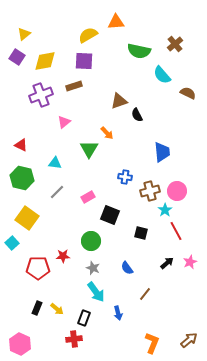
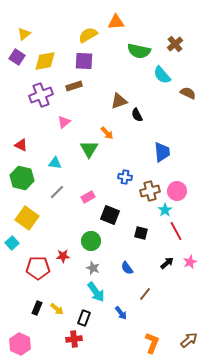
blue arrow at (118, 313): moved 3 px right; rotated 24 degrees counterclockwise
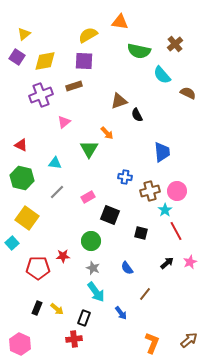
orange triangle at (116, 22): moved 4 px right; rotated 12 degrees clockwise
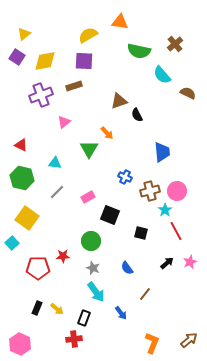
blue cross at (125, 177): rotated 16 degrees clockwise
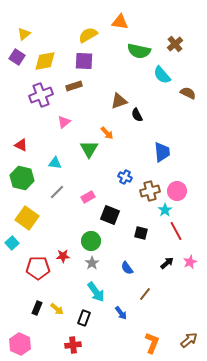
gray star at (93, 268): moved 1 px left, 5 px up; rotated 16 degrees clockwise
red cross at (74, 339): moved 1 px left, 6 px down
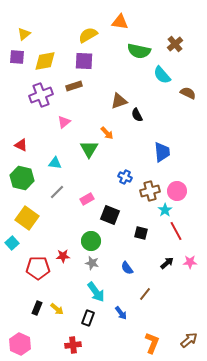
purple square at (17, 57): rotated 28 degrees counterclockwise
pink rectangle at (88, 197): moved 1 px left, 2 px down
pink star at (190, 262): rotated 24 degrees clockwise
gray star at (92, 263): rotated 24 degrees counterclockwise
black rectangle at (84, 318): moved 4 px right
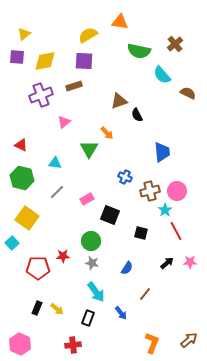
blue semicircle at (127, 268): rotated 112 degrees counterclockwise
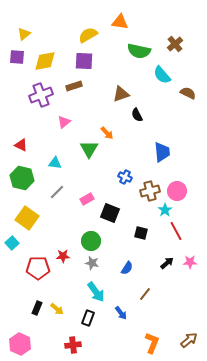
brown triangle at (119, 101): moved 2 px right, 7 px up
black square at (110, 215): moved 2 px up
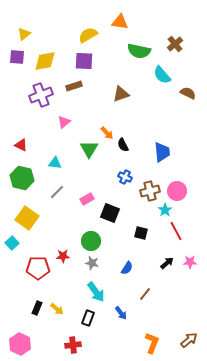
black semicircle at (137, 115): moved 14 px left, 30 px down
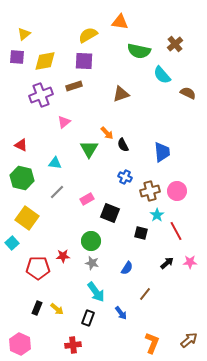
cyan star at (165, 210): moved 8 px left, 5 px down
